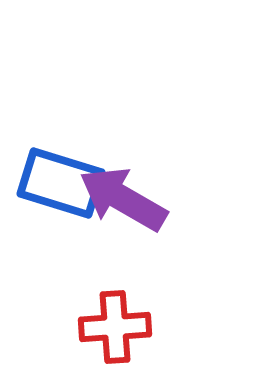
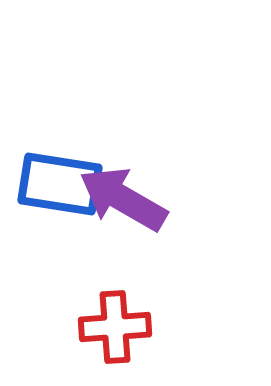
blue rectangle: moved 1 px left, 1 px down; rotated 8 degrees counterclockwise
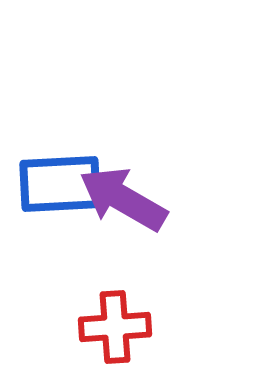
blue rectangle: rotated 12 degrees counterclockwise
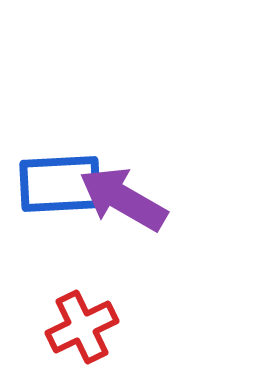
red cross: moved 33 px left; rotated 22 degrees counterclockwise
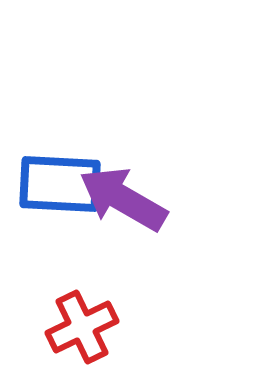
blue rectangle: rotated 6 degrees clockwise
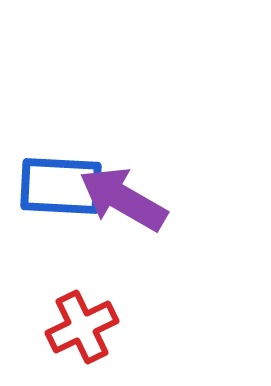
blue rectangle: moved 1 px right, 2 px down
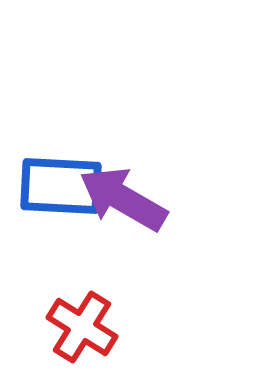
red cross: rotated 32 degrees counterclockwise
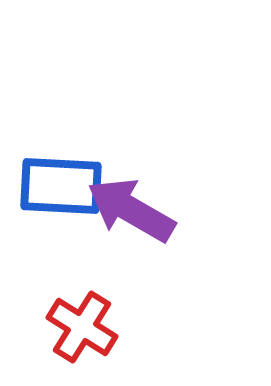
purple arrow: moved 8 px right, 11 px down
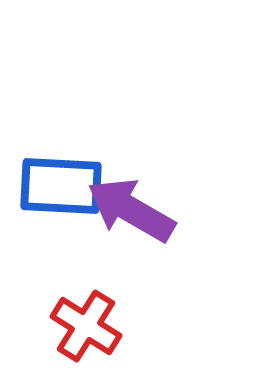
red cross: moved 4 px right, 1 px up
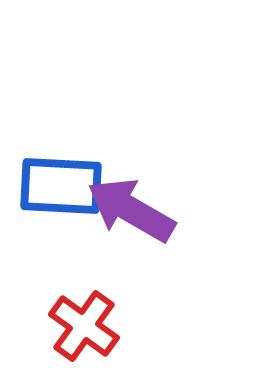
red cross: moved 2 px left; rotated 4 degrees clockwise
